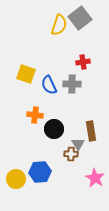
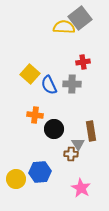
yellow semicircle: moved 5 px right, 2 px down; rotated 105 degrees counterclockwise
yellow square: moved 4 px right; rotated 24 degrees clockwise
pink star: moved 14 px left, 10 px down
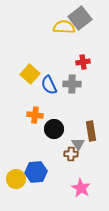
blue hexagon: moved 4 px left
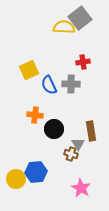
yellow square: moved 1 px left, 4 px up; rotated 24 degrees clockwise
gray cross: moved 1 px left
brown cross: rotated 16 degrees clockwise
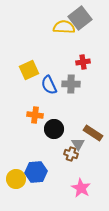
brown rectangle: moved 2 px right, 2 px down; rotated 48 degrees counterclockwise
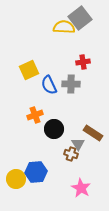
orange cross: rotated 28 degrees counterclockwise
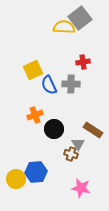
yellow square: moved 4 px right
brown rectangle: moved 3 px up
pink star: rotated 18 degrees counterclockwise
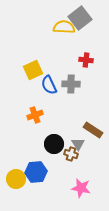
red cross: moved 3 px right, 2 px up; rotated 16 degrees clockwise
black circle: moved 15 px down
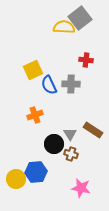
gray triangle: moved 8 px left, 10 px up
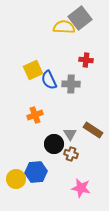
blue semicircle: moved 5 px up
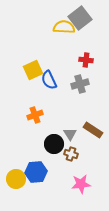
gray cross: moved 9 px right; rotated 18 degrees counterclockwise
pink star: moved 4 px up; rotated 18 degrees counterclockwise
